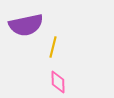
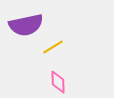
yellow line: rotated 45 degrees clockwise
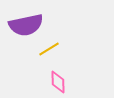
yellow line: moved 4 px left, 2 px down
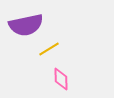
pink diamond: moved 3 px right, 3 px up
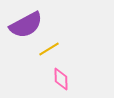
purple semicircle: rotated 16 degrees counterclockwise
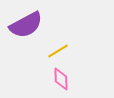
yellow line: moved 9 px right, 2 px down
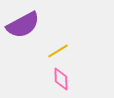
purple semicircle: moved 3 px left
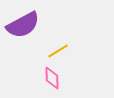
pink diamond: moved 9 px left, 1 px up
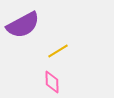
pink diamond: moved 4 px down
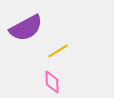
purple semicircle: moved 3 px right, 3 px down
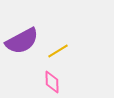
purple semicircle: moved 4 px left, 13 px down
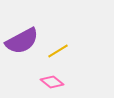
pink diamond: rotated 50 degrees counterclockwise
